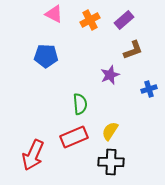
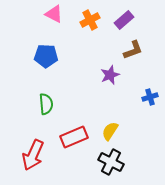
blue cross: moved 1 px right, 8 px down
green semicircle: moved 34 px left
black cross: rotated 25 degrees clockwise
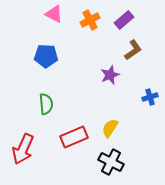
brown L-shape: rotated 15 degrees counterclockwise
yellow semicircle: moved 3 px up
red arrow: moved 10 px left, 6 px up
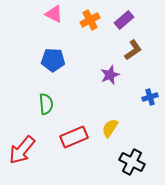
blue pentagon: moved 7 px right, 4 px down
red arrow: moved 1 px left, 1 px down; rotated 16 degrees clockwise
black cross: moved 21 px right
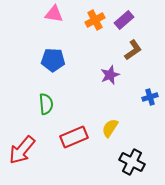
pink triangle: rotated 18 degrees counterclockwise
orange cross: moved 5 px right
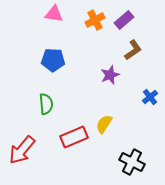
blue cross: rotated 21 degrees counterclockwise
yellow semicircle: moved 6 px left, 4 px up
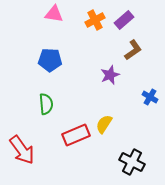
blue pentagon: moved 3 px left
blue cross: rotated 21 degrees counterclockwise
red rectangle: moved 2 px right, 2 px up
red arrow: rotated 76 degrees counterclockwise
